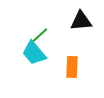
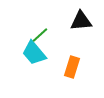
orange rectangle: rotated 15 degrees clockwise
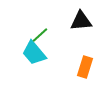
orange rectangle: moved 13 px right
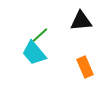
orange rectangle: rotated 40 degrees counterclockwise
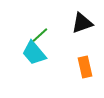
black triangle: moved 1 px right, 2 px down; rotated 15 degrees counterclockwise
orange rectangle: rotated 10 degrees clockwise
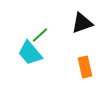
cyan trapezoid: moved 4 px left
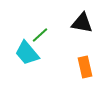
black triangle: rotated 30 degrees clockwise
cyan trapezoid: moved 3 px left
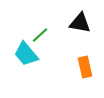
black triangle: moved 2 px left
cyan trapezoid: moved 1 px left, 1 px down
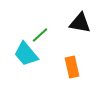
orange rectangle: moved 13 px left
